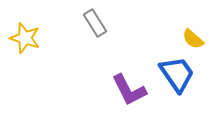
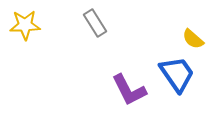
yellow star: moved 13 px up; rotated 20 degrees counterclockwise
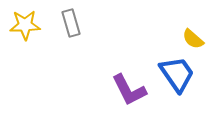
gray rectangle: moved 24 px left; rotated 16 degrees clockwise
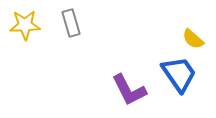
blue trapezoid: moved 2 px right
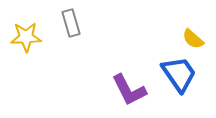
yellow star: moved 1 px right, 12 px down
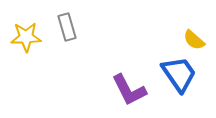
gray rectangle: moved 4 px left, 4 px down
yellow semicircle: moved 1 px right, 1 px down
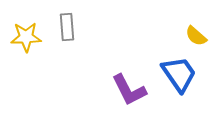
gray rectangle: rotated 12 degrees clockwise
yellow semicircle: moved 2 px right, 4 px up
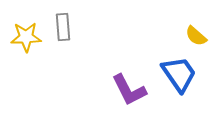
gray rectangle: moved 4 px left
